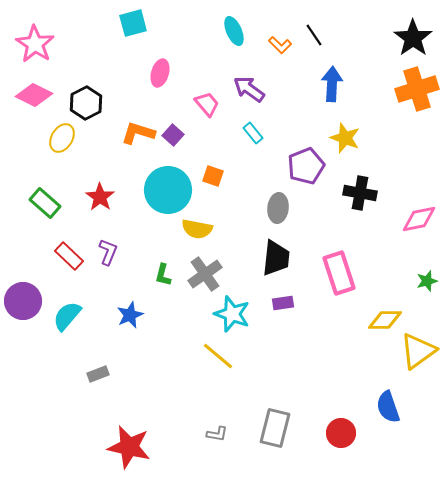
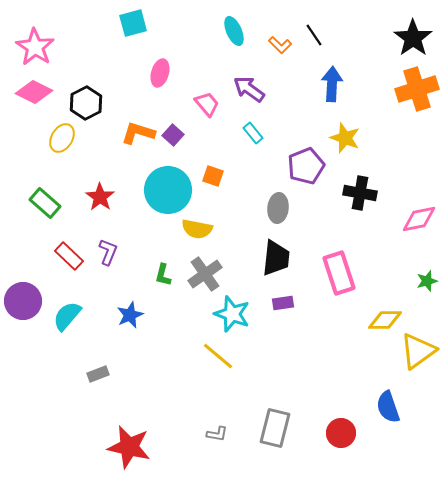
pink star at (35, 44): moved 3 px down
pink diamond at (34, 95): moved 3 px up
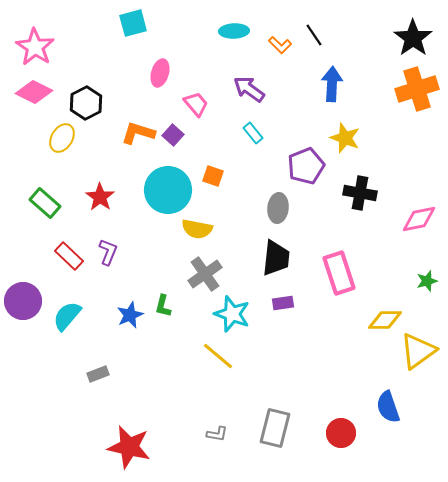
cyan ellipse at (234, 31): rotated 68 degrees counterclockwise
pink trapezoid at (207, 104): moved 11 px left
green L-shape at (163, 275): moved 31 px down
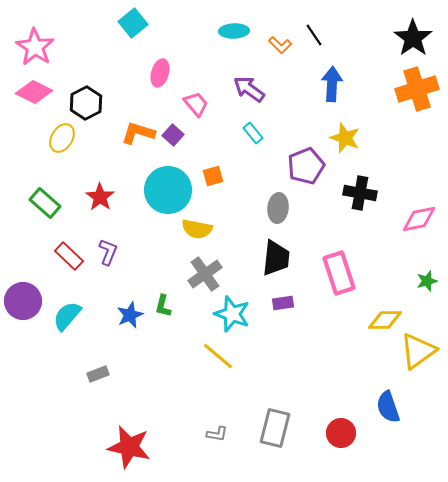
cyan square at (133, 23): rotated 24 degrees counterclockwise
orange square at (213, 176): rotated 35 degrees counterclockwise
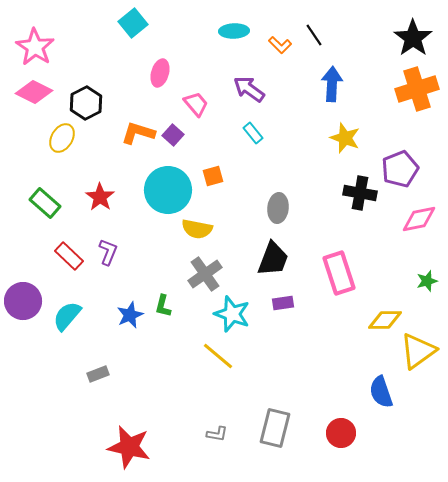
purple pentagon at (306, 166): moved 94 px right, 3 px down
black trapezoid at (276, 258): moved 3 px left, 1 px down; rotated 15 degrees clockwise
blue semicircle at (388, 407): moved 7 px left, 15 px up
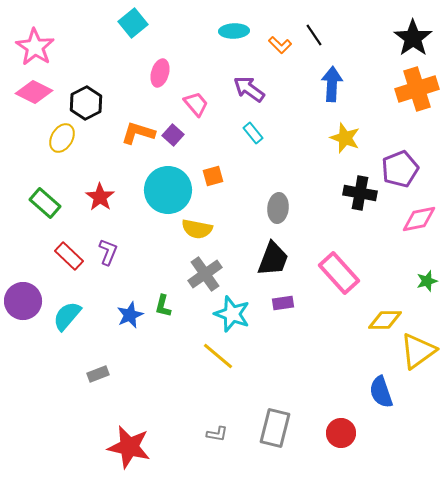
pink rectangle at (339, 273): rotated 24 degrees counterclockwise
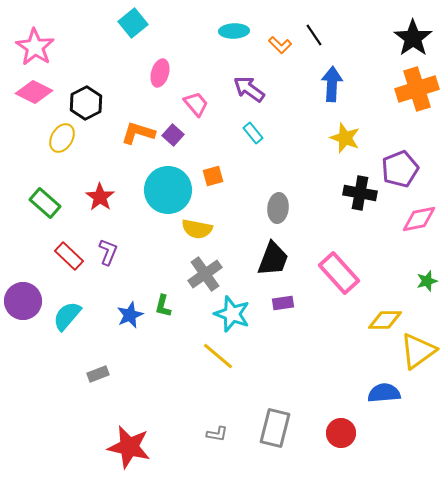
blue semicircle at (381, 392): moved 3 px right, 1 px down; rotated 104 degrees clockwise
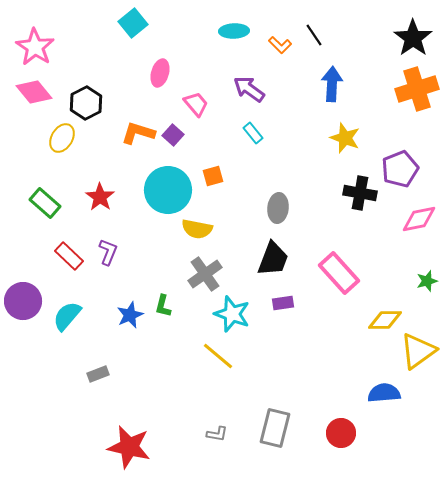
pink diamond at (34, 92): rotated 24 degrees clockwise
